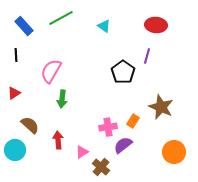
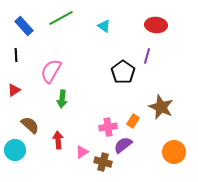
red triangle: moved 3 px up
brown cross: moved 2 px right, 5 px up; rotated 24 degrees counterclockwise
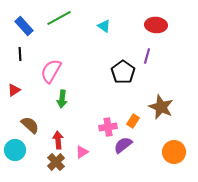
green line: moved 2 px left
black line: moved 4 px right, 1 px up
brown cross: moved 47 px left; rotated 30 degrees clockwise
